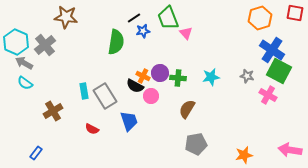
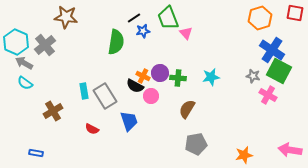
gray star: moved 6 px right
blue rectangle: rotated 64 degrees clockwise
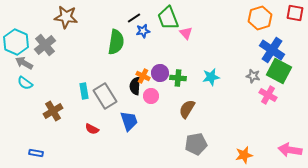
black semicircle: rotated 66 degrees clockwise
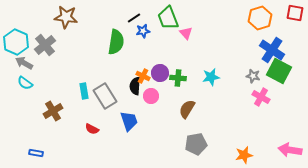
pink cross: moved 7 px left, 2 px down
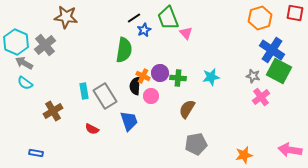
blue star: moved 1 px right, 1 px up; rotated 16 degrees counterclockwise
green semicircle: moved 8 px right, 8 px down
pink cross: rotated 24 degrees clockwise
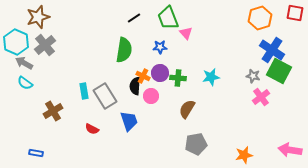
brown star: moved 28 px left; rotated 25 degrees counterclockwise
blue star: moved 16 px right, 17 px down; rotated 24 degrees clockwise
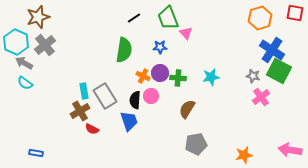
black semicircle: moved 14 px down
brown cross: moved 27 px right
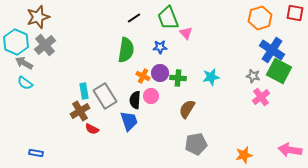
green semicircle: moved 2 px right
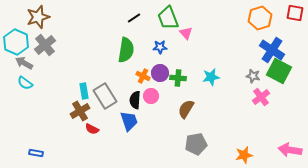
brown semicircle: moved 1 px left
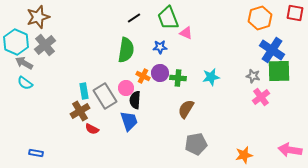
pink triangle: rotated 24 degrees counterclockwise
green square: rotated 30 degrees counterclockwise
pink circle: moved 25 px left, 8 px up
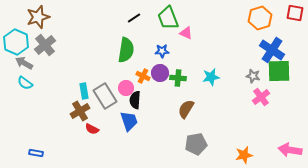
blue star: moved 2 px right, 4 px down
